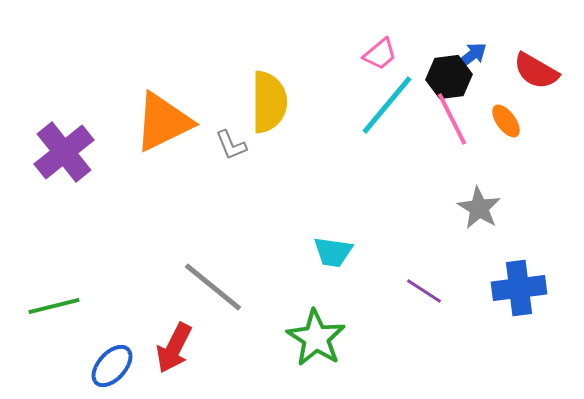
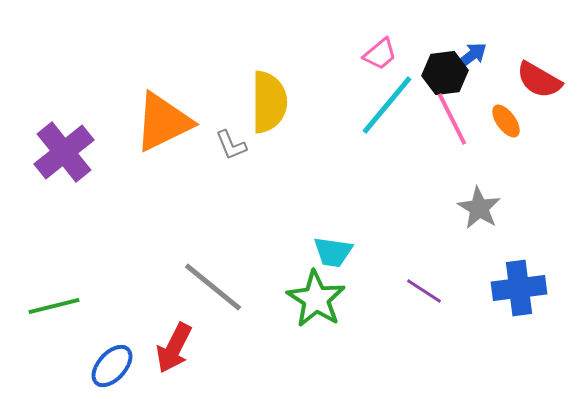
red semicircle: moved 3 px right, 9 px down
black hexagon: moved 4 px left, 4 px up
green star: moved 39 px up
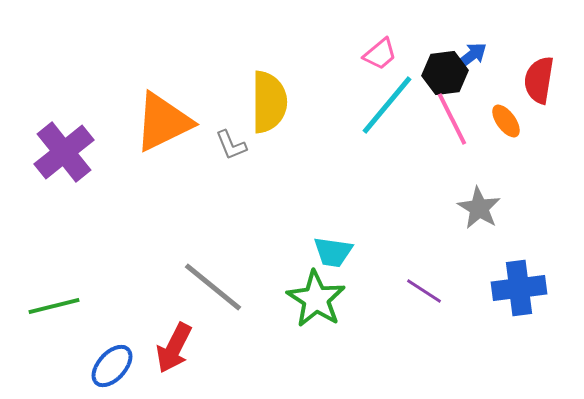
red semicircle: rotated 69 degrees clockwise
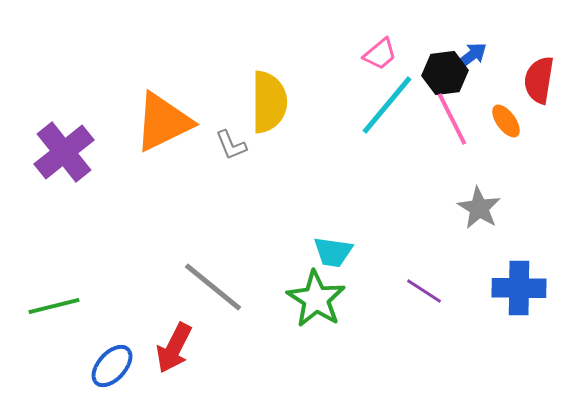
blue cross: rotated 8 degrees clockwise
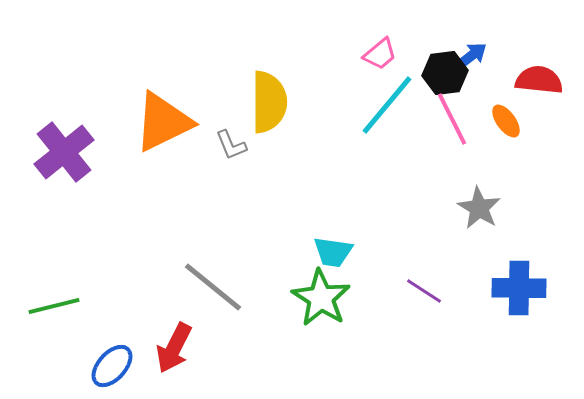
red semicircle: rotated 87 degrees clockwise
green star: moved 5 px right, 1 px up
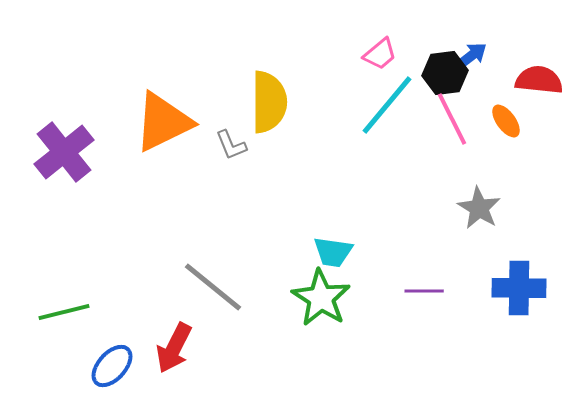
purple line: rotated 33 degrees counterclockwise
green line: moved 10 px right, 6 px down
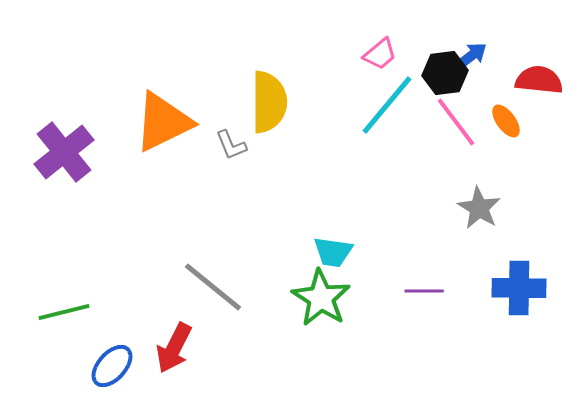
pink line: moved 4 px right, 3 px down; rotated 10 degrees counterclockwise
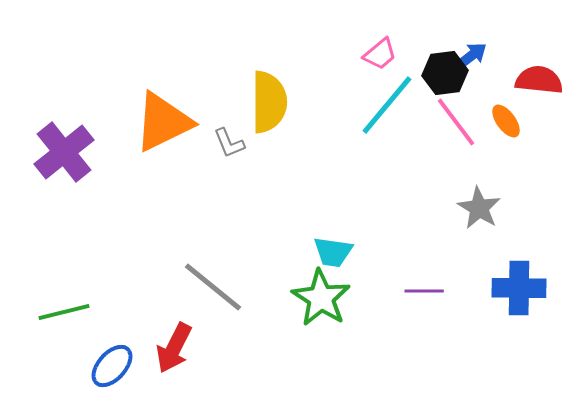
gray L-shape: moved 2 px left, 2 px up
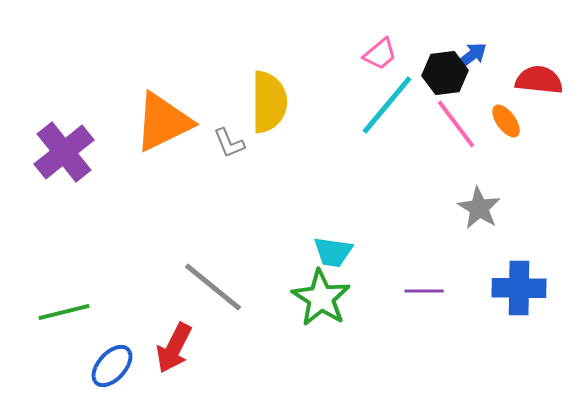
pink line: moved 2 px down
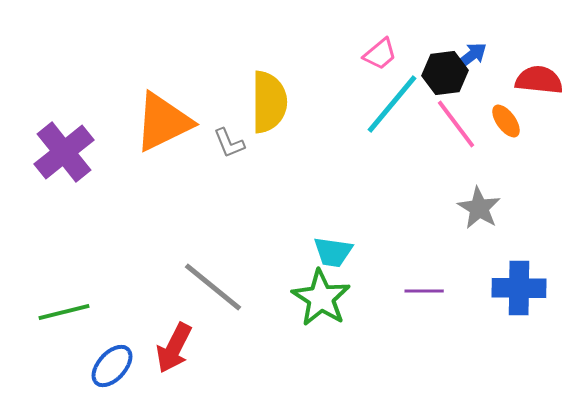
cyan line: moved 5 px right, 1 px up
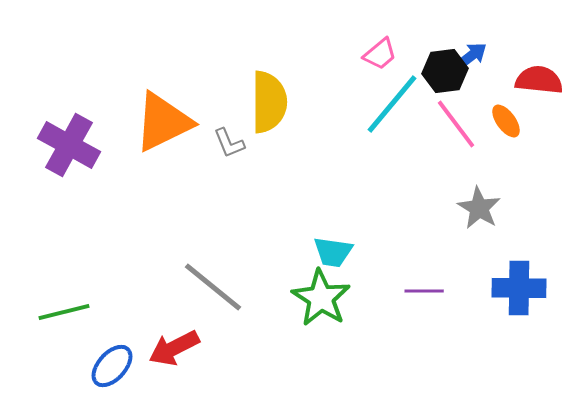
black hexagon: moved 2 px up
purple cross: moved 5 px right, 7 px up; rotated 22 degrees counterclockwise
red arrow: rotated 36 degrees clockwise
